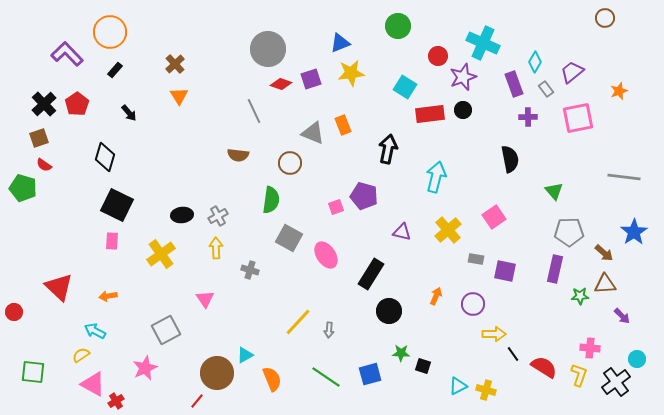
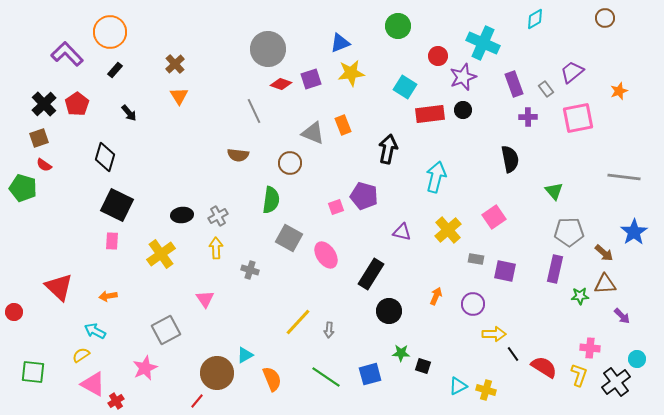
cyan diamond at (535, 62): moved 43 px up; rotated 30 degrees clockwise
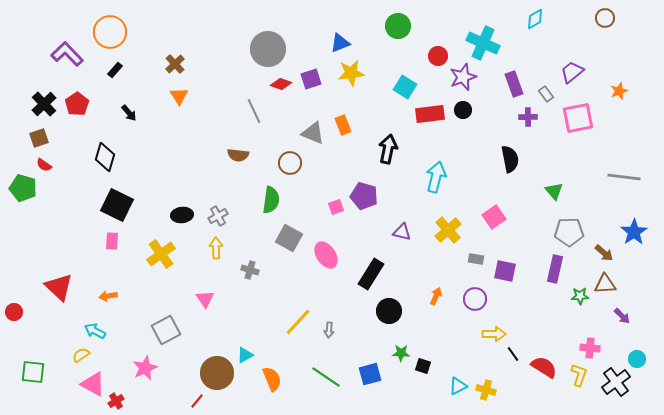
gray rectangle at (546, 89): moved 5 px down
purple circle at (473, 304): moved 2 px right, 5 px up
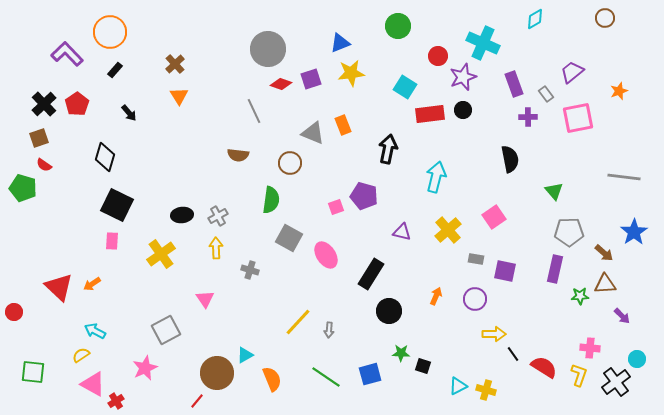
orange arrow at (108, 296): moved 16 px left, 12 px up; rotated 24 degrees counterclockwise
